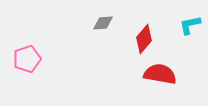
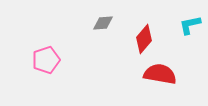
pink pentagon: moved 19 px right, 1 px down
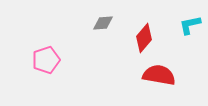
red diamond: moved 1 px up
red semicircle: moved 1 px left, 1 px down
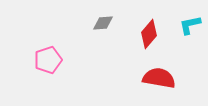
red diamond: moved 5 px right, 4 px up
pink pentagon: moved 2 px right
red semicircle: moved 3 px down
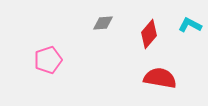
cyan L-shape: rotated 40 degrees clockwise
red semicircle: moved 1 px right
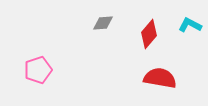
pink pentagon: moved 10 px left, 10 px down
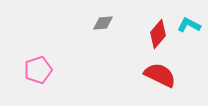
cyan L-shape: moved 1 px left
red diamond: moved 9 px right
red semicircle: moved 3 px up; rotated 16 degrees clockwise
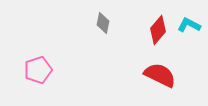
gray diamond: rotated 75 degrees counterclockwise
red diamond: moved 4 px up
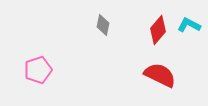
gray diamond: moved 2 px down
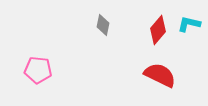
cyan L-shape: moved 1 px up; rotated 15 degrees counterclockwise
pink pentagon: rotated 24 degrees clockwise
